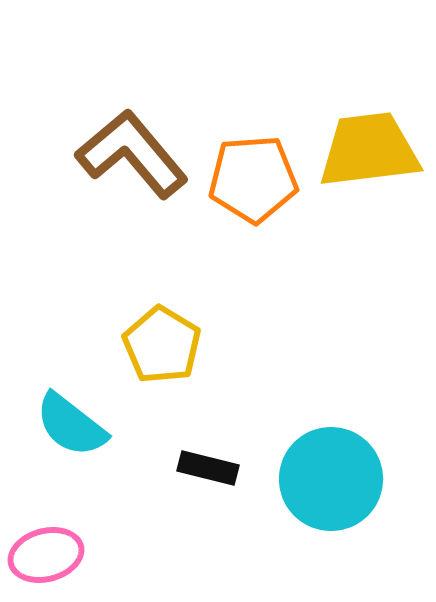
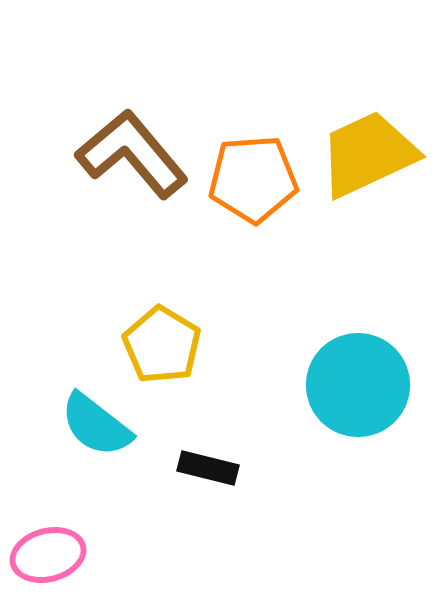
yellow trapezoid: moved 1 px left, 4 px down; rotated 18 degrees counterclockwise
cyan semicircle: moved 25 px right
cyan circle: moved 27 px right, 94 px up
pink ellipse: moved 2 px right
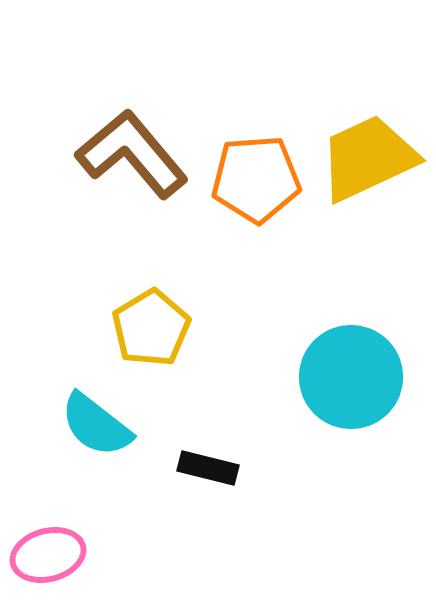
yellow trapezoid: moved 4 px down
orange pentagon: moved 3 px right
yellow pentagon: moved 11 px left, 17 px up; rotated 10 degrees clockwise
cyan circle: moved 7 px left, 8 px up
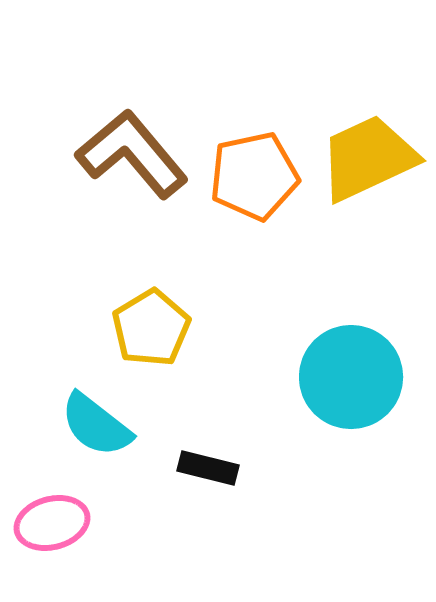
orange pentagon: moved 2 px left, 3 px up; rotated 8 degrees counterclockwise
pink ellipse: moved 4 px right, 32 px up
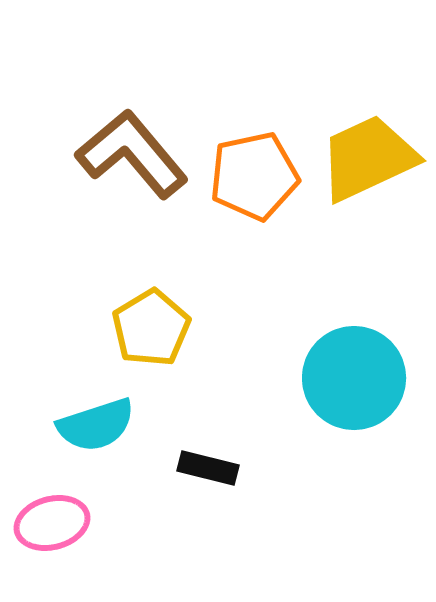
cyan circle: moved 3 px right, 1 px down
cyan semicircle: rotated 56 degrees counterclockwise
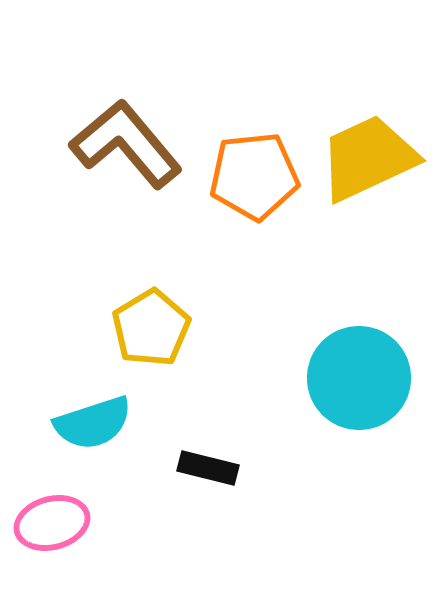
brown L-shape: moved 6 px left, 10 px up
orange pentagon: rotated 6 degrees clockwise
cyan circle: moved 5 px right
cyan semicircle: moved 3 px left, 2 px up
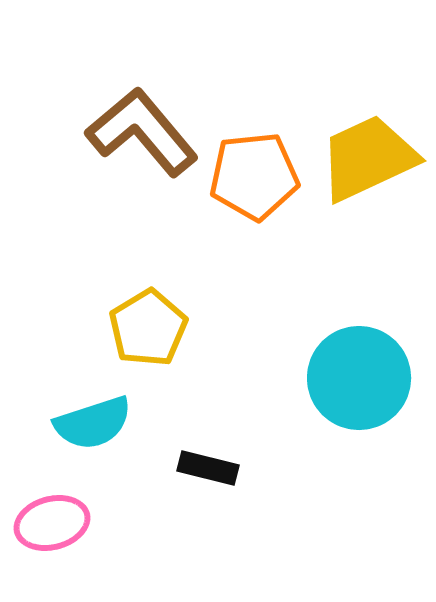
brown L-shape: moved 16 px right, 12 px up
yellow pentagon: moved 3 px left
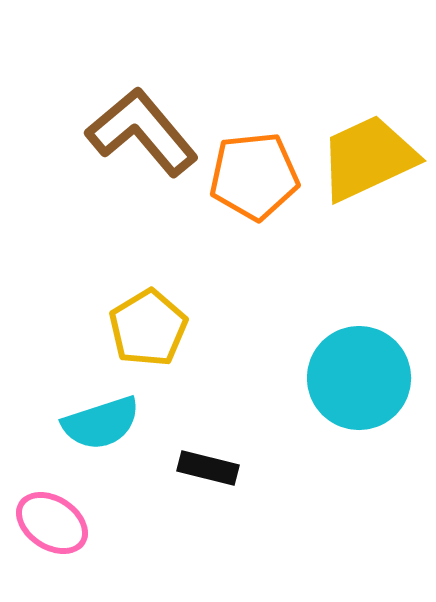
cyan semicircle: moved 8 px right
pink ellipse: rotated 48 degrees clockwise
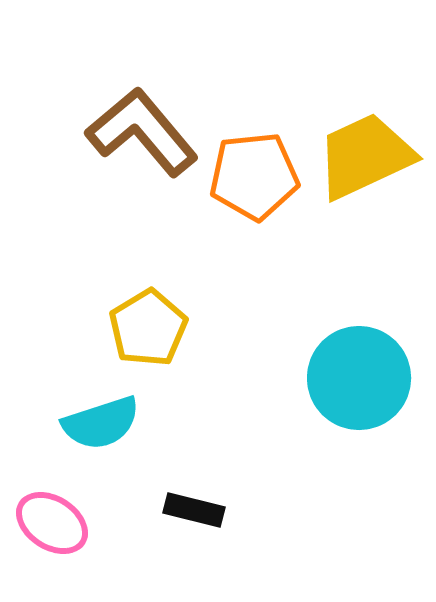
yellow trapezoid: moved 3 px left, 2 px up
black rectangle: moved 14 px left, 42 px down
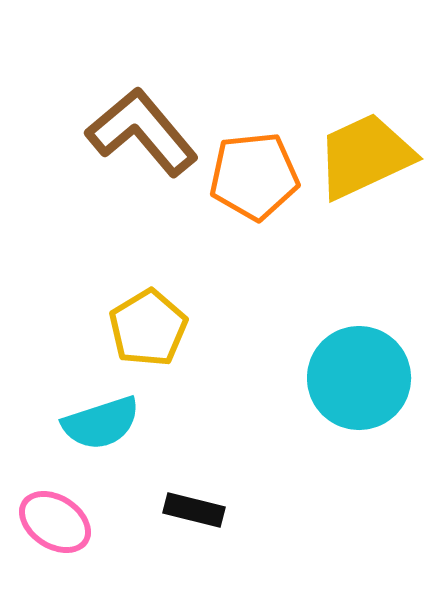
pink ellipse: moved 3 px right, 1 px up
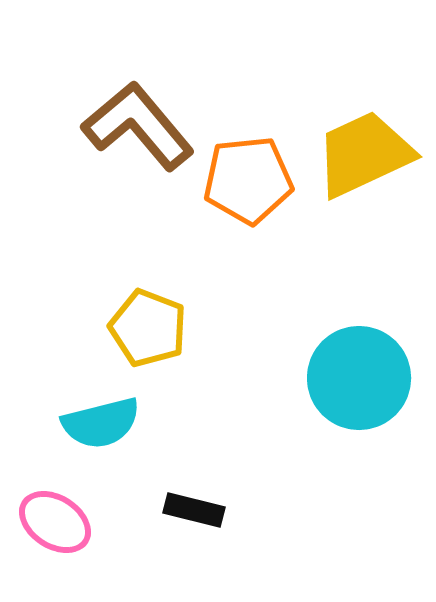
brown L-shape: moved 4 px left, 6 px up
yellow trapezoid: moved 1 px left, 2 px up
orange pentagon: moved 6 px left, 4 px down
yellow pentagon: rotated 20 degrees counterclockwise
cyan semicircle: rotated 4 degrees clockwise
